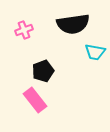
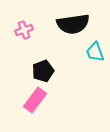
cyan trapezoid: rotated 60 degrees clockwise
pink rectangle: rotated 75 degrees clockwise
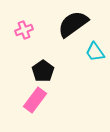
black semicircle: rotated 152 degrees clockwise
cyan trapezoid: rotated 15 degrees counterclockwise
black pentagon: rotated 15 degrees counterclockwise
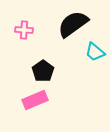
pink cross: rotated 24 degrees clockwise
cyan trapezoid: rotated 15 degrees counterclockwise
pink rectangle: rotated 30 degrees clockwise
